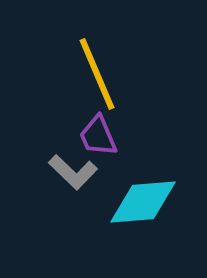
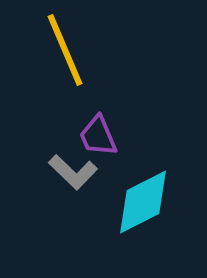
yellow line: moved 32 px left, 24 px up
cyan diamond: rotated 22 degrees counterclockwise
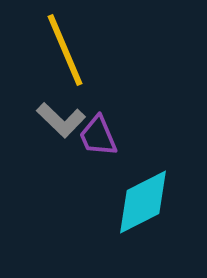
gray L-shape: moved 12 px left, 52 px up
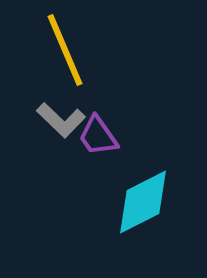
purple trapezoid: rotated 12 degrees counterclockwise
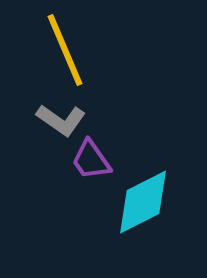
gray L-shape: rotated 9 degrees counterclockwise
purple trapezoid: moved 7 px left, 24 px down
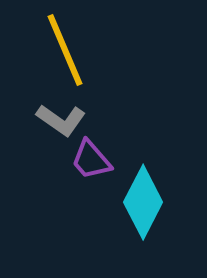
purple trapezoid: rotated 6 degrees counterclockwise
cyan diamond: rotated 36 degrees counterclockwise
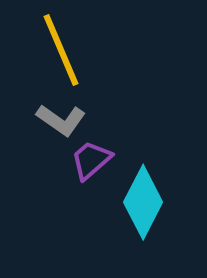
yellow line: moved 4 px left
purple trapezoid: rotated 90 degrees clockwise
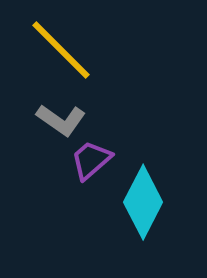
yellow line: rotated 22 degrees counterclockwise
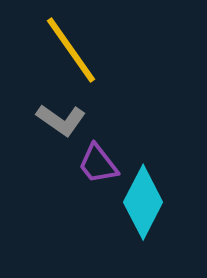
yellow line: moved 10 px right; rotated 10 degrees clockwise
purple trapezoid: moved 7 px right, 4 px down; rotated 87 degrees counterclockwise
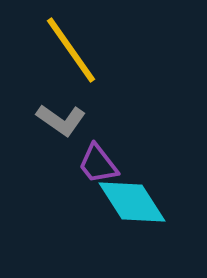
cyan diamond: moved 11 px left; rotated 60 degrees counterclockwise
